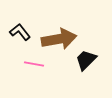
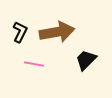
black L-shape: rotated 65 degrees clockwise
brown arrow: moved 2 px left, 7 px up
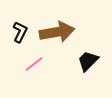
black trapezoid: moved 2 px right, 1 px down
pink line: rotated 48 degrees counterclockwise
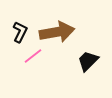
pink line: moved 1 px left, 8 px up
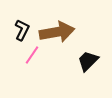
black L-shape: moved 2 px right, 2 px up
pink line: moved 1 px left, 1 px up; rotated 18 degrees counterclockwise
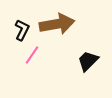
brown arrow: moved 8 px up
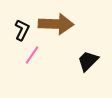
brown arrow: moved 1 px left; rotated 12 degrees clockwise
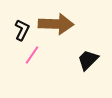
black trapezoid: moved 1 px up
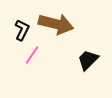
brown arrow: rotated 12 degrees clockwise
